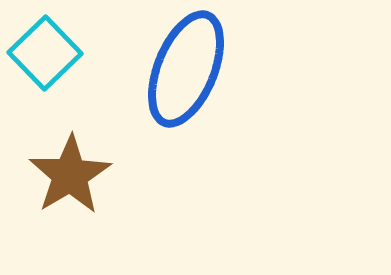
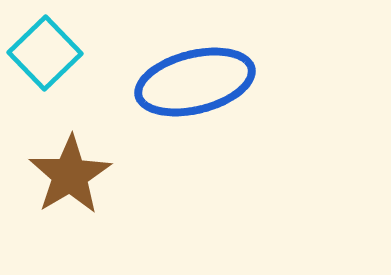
blue ellipse: moved 9 px right, 13 px down; rotated 54 degrees clockwise
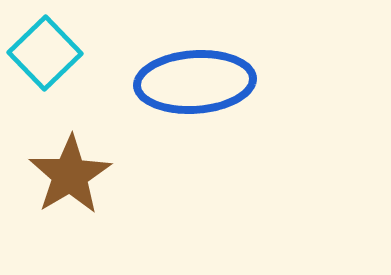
blue ellipse: rotated 10 degrees clockwise
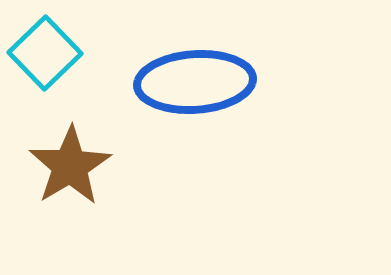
brown star: moved 9 px up
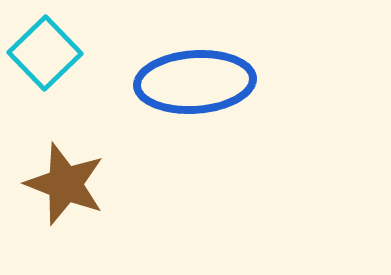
brown star: moved 5 px left, 18 px down; rotated 20 degrees counterclockwise
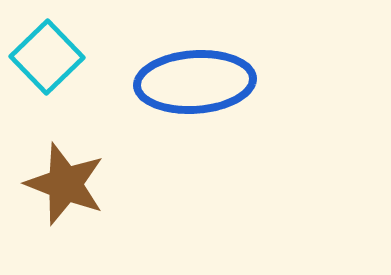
cyan square: moved 2 px right, 4 px down
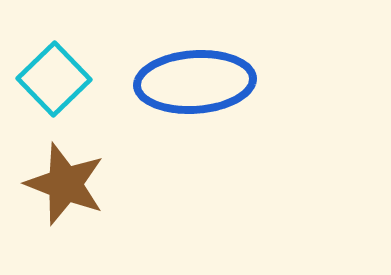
cyan square: moved 7 px right, 22 px down
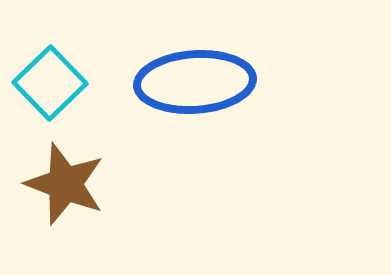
cyan square: moved 4 px left, 4 px down
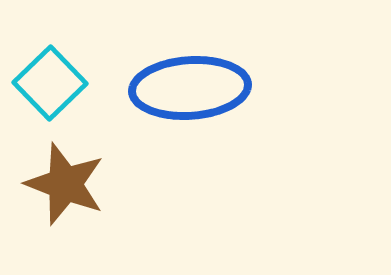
blue ellipse: moved 5 px left, 6 px down
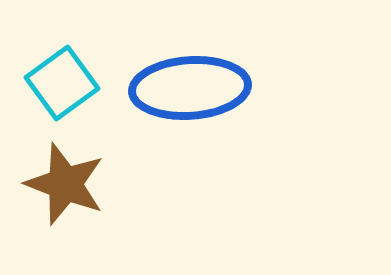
cyan square: moved 12 px right; rotated 8 degrees clockwise
